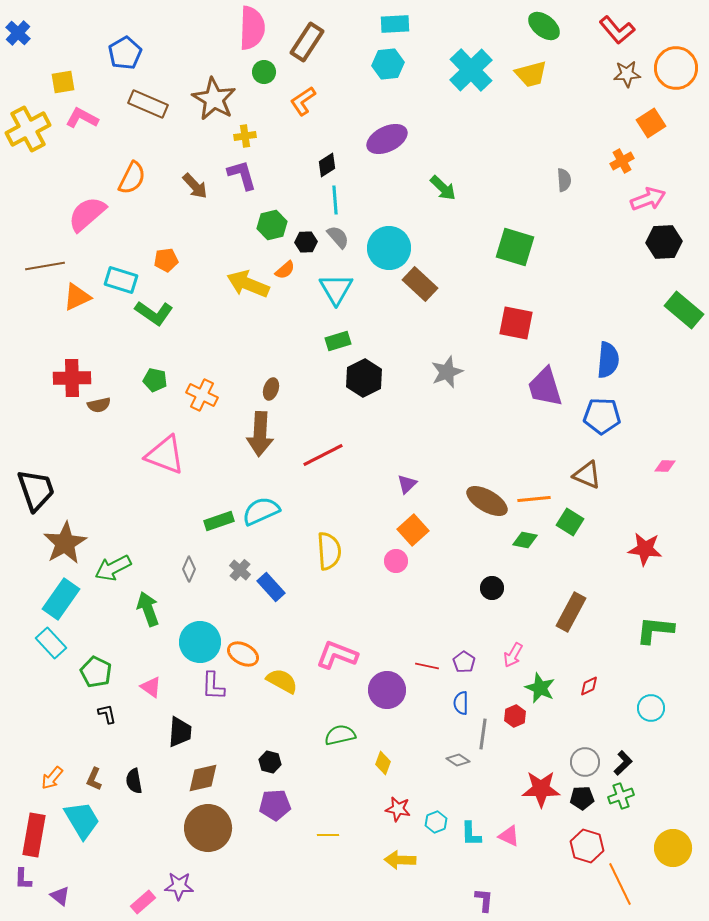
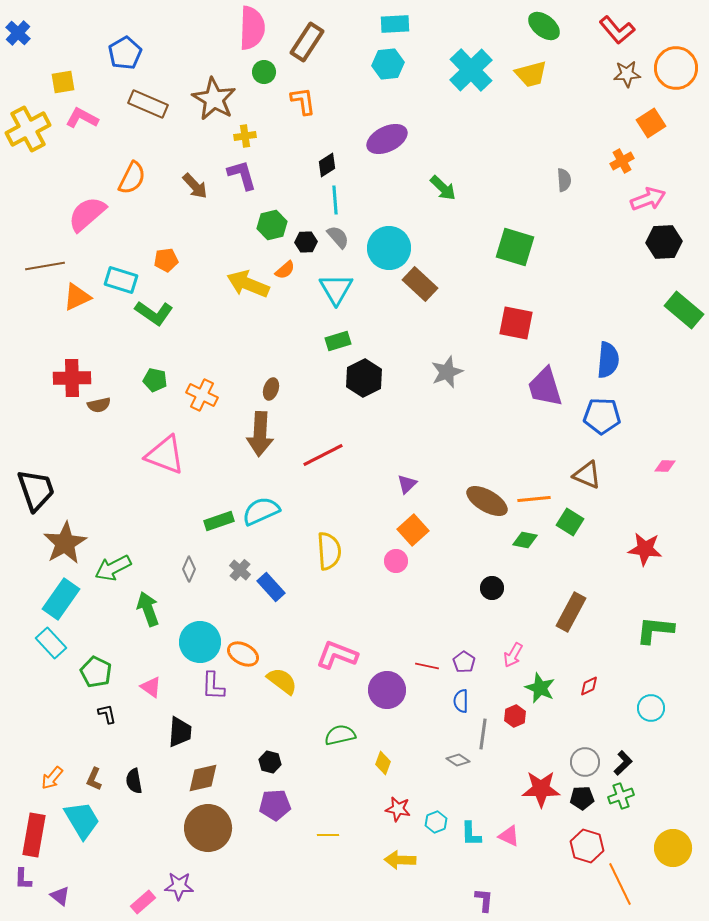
orange L-shape at (303, 101): rotated 116 degrees clockwise
yellow semicircle at (282, 681): rotated 8 degrees clockwise
blue semicircle at (461, 703): moved 2 px up
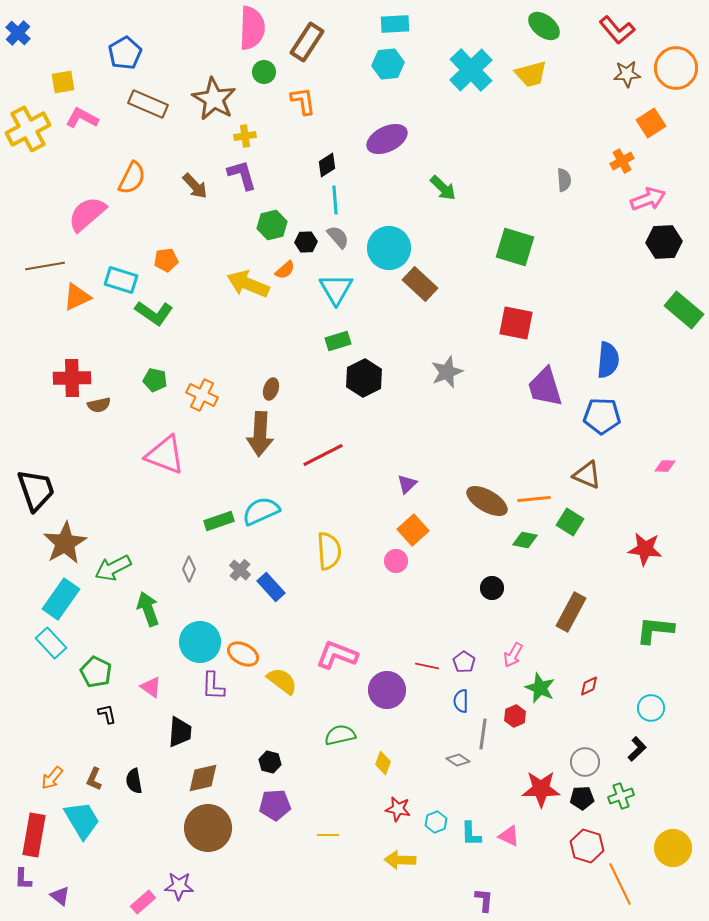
black L-shape at (623, 763): moved 14 px right, 14 px up
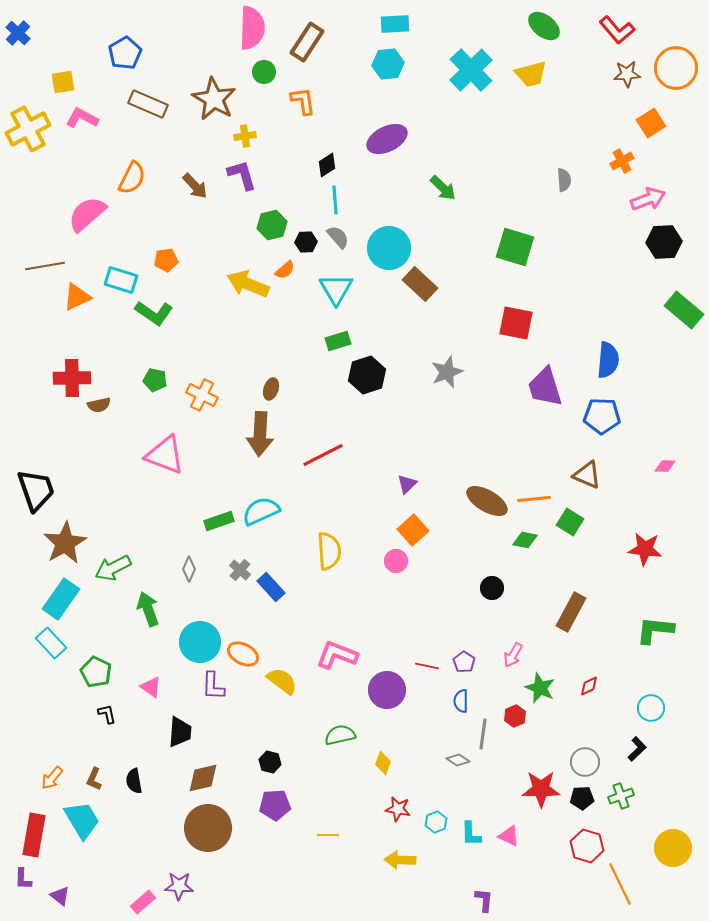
black hexagon at (364, 378): moved 3 px right, 3 px up; rotated 9 degrees clockwise
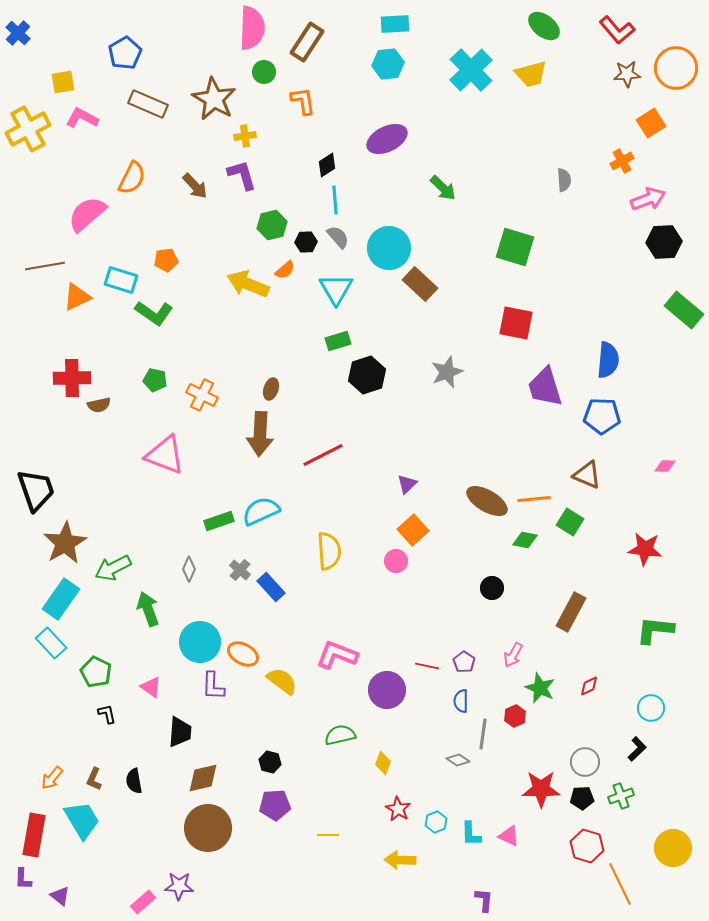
red star at (398, 809): rotated 20 degrees clockwise
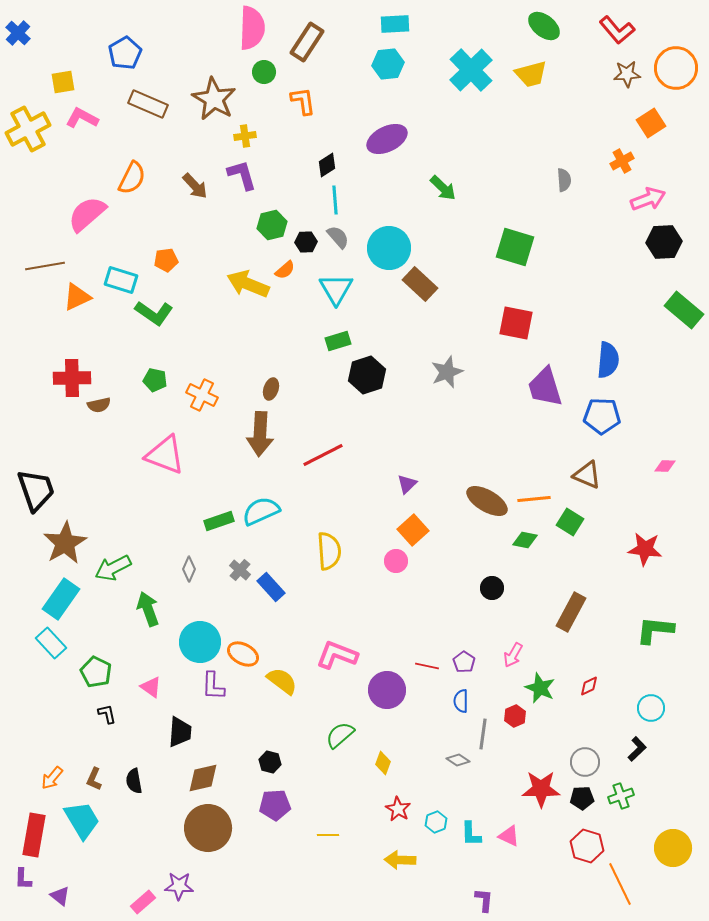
green semicircle at (340, 735): rotated 28 degrees counterclockwise
